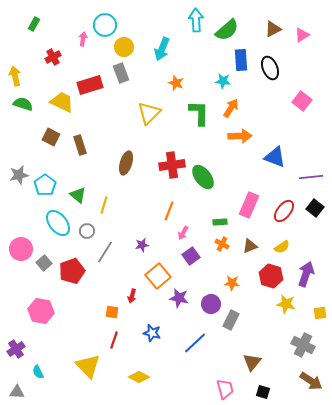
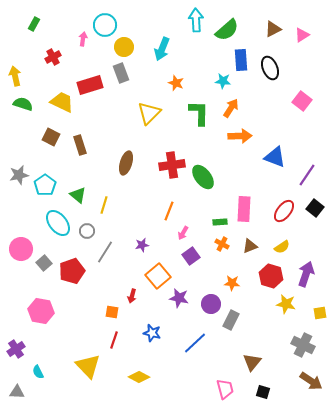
purple line at (311, 177): moved 4 px left, 2 px up; rotated 50 degrees counterclockwise
pink rectangle at (249, 205): moved 5 px left, 4 px down; rotated 20 degrees counterclockwise
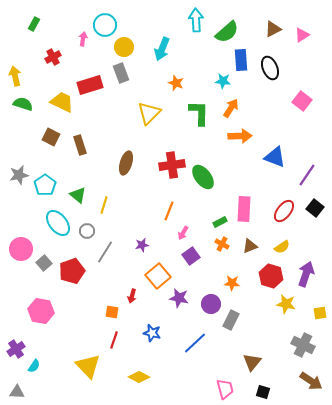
green semicircle at (227, 30): moved 2 px down
green rectangle at (220, 222): rotated 24 degrees counterclockwise
cyan semicircle at (38, 372): moved 4 px left, 6 px up; rotated 120 degrees counterclockwise
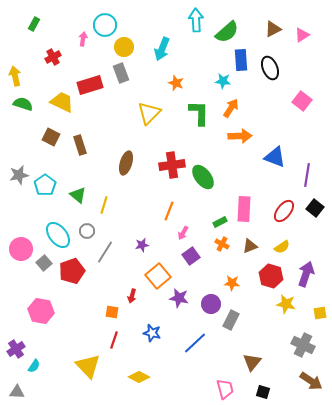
purple line at (307, 175): rotated 25 degrees counterclockwise
cyan ellipse at (58, 223): moved 12 px down
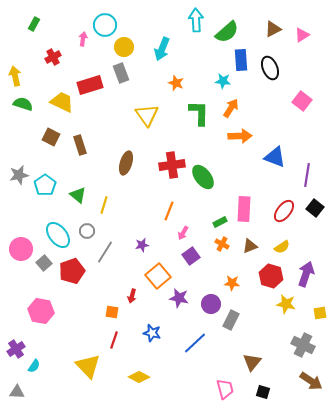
yellow triangle at (149, 113): moved 2 px left, 2 px down; rotated 20 degrees counterclockwise
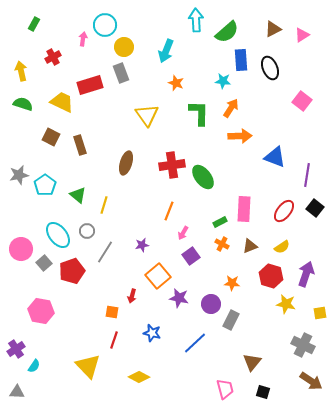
cyan arrow at (162, 49): moved 4 px right, 2 px down
yellow arrow at (15, 76): moved 6 px right, 5 px up
